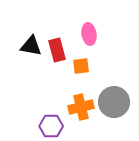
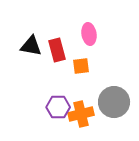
orange cross: moved 7 px down
purple hexagon: moved 7 px right, 19 px up
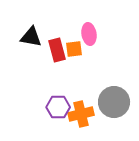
black triangle: moved 9 px up
orange square: moved 7 px left, 17 px up
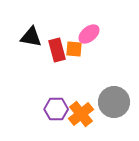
pink ellipse: rotated 60 degrees clockwise
orange square: rotated 12 degrees clockwise
purple hexagon: moved 2 px left, 2 px down
orange cross: rotated 25 degrees counterclockwise
